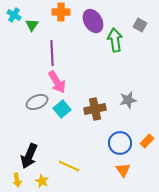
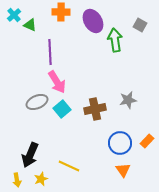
cyan cross: rotated 16 degrees clockwise
green triangle: moved 2 px left; rotated 40 degrees counterclockwise
purple line: moved 2 px left, 1 px up
black arrow: moved 1 px right, 1 px up
yellow star: moved 1 px left, 2 px up; rotated 24 degrees clockwise
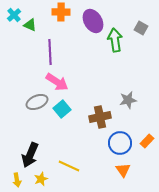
gray square: moved 1 px right, 3 px down
pink arrow: rotated 25 degrees counterclockwise
brown cross: moved 5 px right, 8 px down
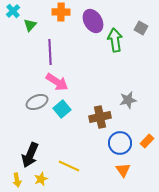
cyan cross: moved 1 px left, 4 px up
green triangle: rotated 48 degrees clockwise
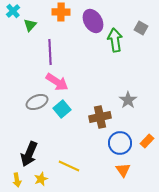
gray star: rotated 24 degrees counterclockwise
black arrow: moved 1 px left, 1 px up
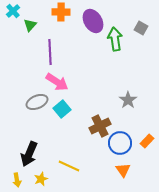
green arrow: moved 1 px up
brown cross: moved 9 px down; rotated 15 degrees counterclockwise
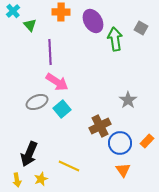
green triangle: rotated 24 degrees counterclockwise
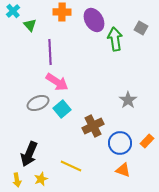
orange cross: moved 1 px right
purple ellipse: moved 1 px right, 1 px up
gray ellipse: moved 1 px right, 1 px down
brown cross: moved 7 px left
yellow line: moved 2 px right
orange triangle: rotated 35 degrees counterclockwise
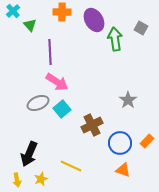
brown cross: moved 1 px left, 1 px up
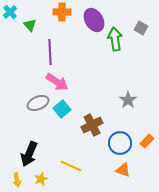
cyan cross: moved 3 px left, 1 px down
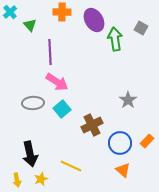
gray ellipse: moved 5 px left; rotated 20 degrees clockwise
black arrow: moved 1 px right; rotated 35 degrees counterclockwise
orange triangle: rotated 21 degrees clockwise
